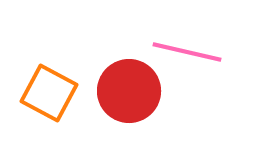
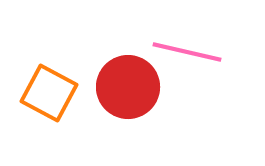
red circle: moved 1 px left, 4 px up
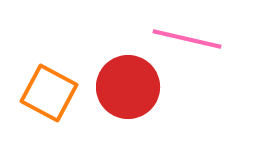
pink line: moved 13 px up
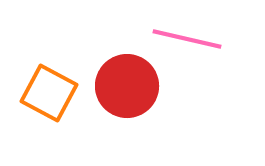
red circle: moved 1 px left, 1 px up
